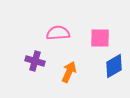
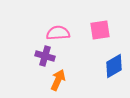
pink square: moved 8 px up; rotated 10 degrees counterclockwise
purple cross: moved 10 px right, 5 px up
orange arrow: moved 11 px left, 8 px down
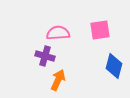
blue diamond: rotated 45 degrees counterclockwise
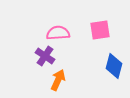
purple cross: rotated 18 degrees clockwise
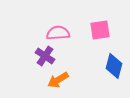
orange arrow: rotated 145 degrees counterclockwise
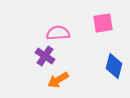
pink square: moved 3 px right, 7 px up
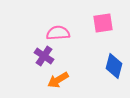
purple cross: moved 1 px left
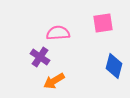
purple cross: moved 4 px left, 1 px down
orange arrow: moved 4 px left, 1 px down
